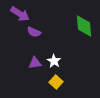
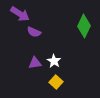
green diamond: rotated 30 degrees clockwise
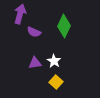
purple arrow: rotated 108 degrees counterclockwise
green diamond: moved 20 px left
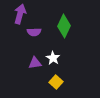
purple semicircle: rotated 24 degrees counterclockwise
white star: moved 1 px left, 3 px up
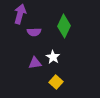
white star: moved 1 px up
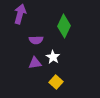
purple semicircle: moved 2 px right, 8 px down
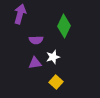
white star: rotated 24 degrees clockwise
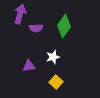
green diamond: rotated 10 degrees clockwise
purple semicircle: moved 12 px up
purple triangle: moved 6 px left, 3 px down
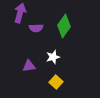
purple arrow: moved 1 px up
